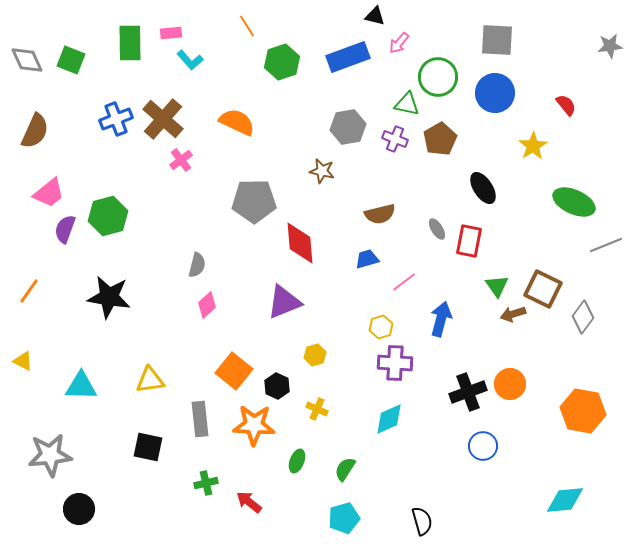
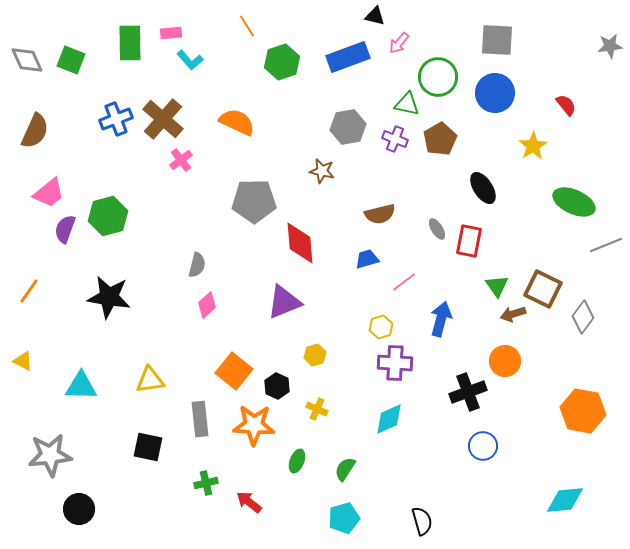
orange circle at (510, 384): moved 5 px left, 23 px up
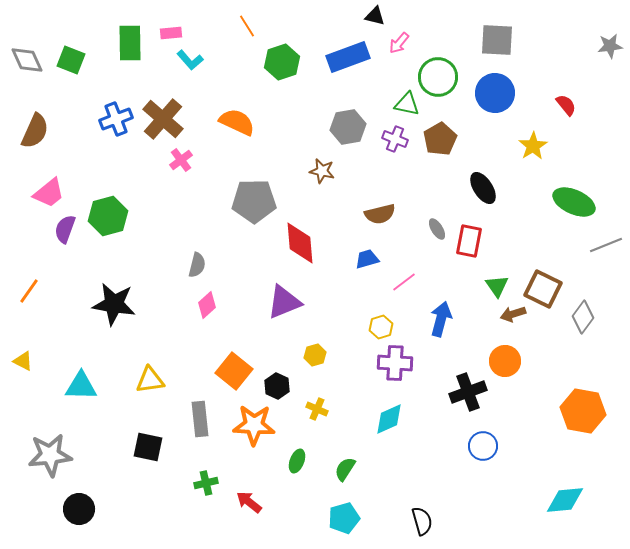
black star at (109, 297): moved 5 px right, 7 px down
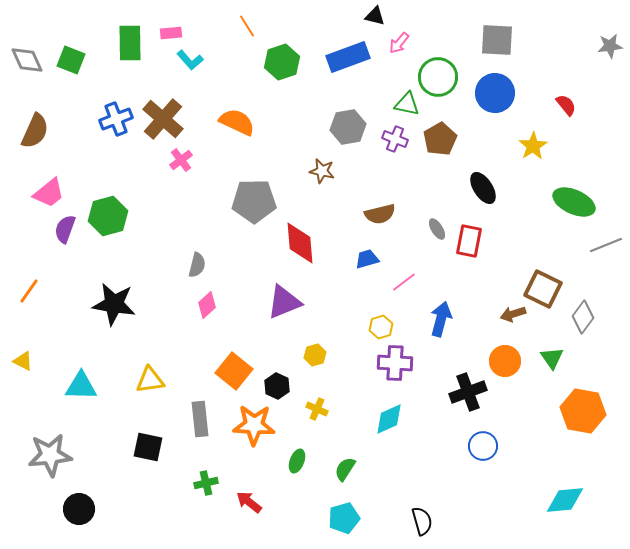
green triangle at (497, 286): moved 55 px right, 72 px down
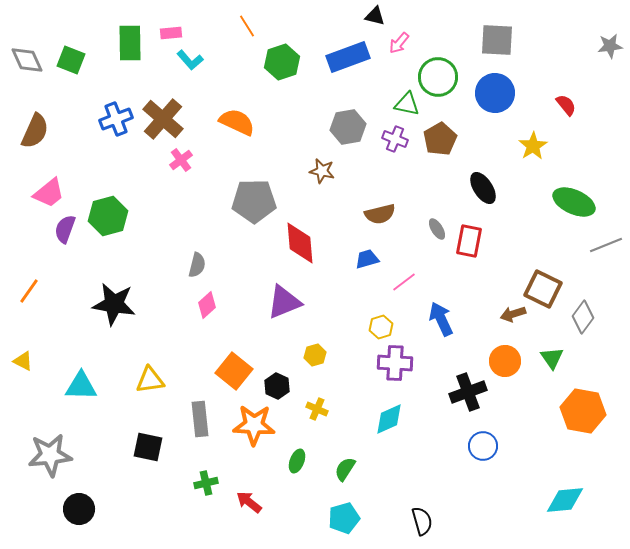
blue arrow at (441, 319): rotated 40 degrees counterclockwise
